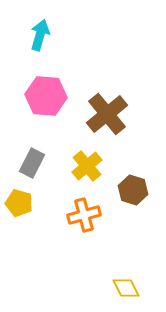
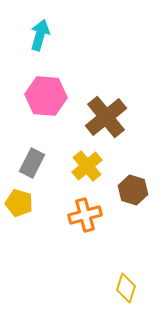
brown cross: moved 1 px left, 3 px down
orange cross: moved 1 px right
yellow diamond: rotated 44 degrees clockwise
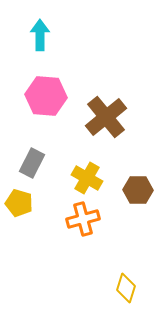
cyan arrow: rotated 16 degrees counterclockwise
yellow cross: moved 12 px down; rotated 20 degrees counterclockwise
brown hexagon: moved 5 px right; rotated 16 degrees counterclockwise
orange cross: moved 2 px left, 4 px down
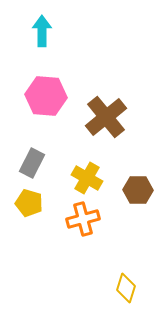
cyan arrow: moved 2 px right, 4 px up
yellow pentagon: moved 10 px right
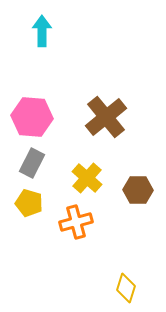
pink hexagon: moved 14 px left, 21 px down
yellow cross: rotated 12 degrees clockwise
orange cross: moved 7 px left, 3 px down
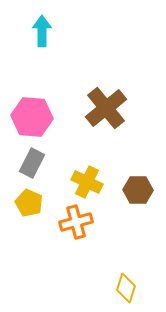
brown cross: moved 9 px up
yellow cross: moved 4 px down; rotated 16 degrees counterclockwise
yellow pentagon: rotated 8 degrees clockwise
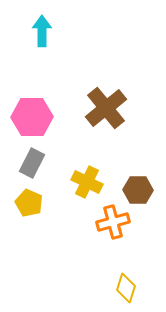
pink hexagon: rotated 6 degrees counterclockwise
orange cross: moved 37 px right
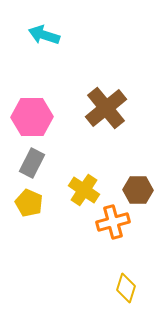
cyan arrow: moved 2 px right, 4 px down; rotated 72 degrees counterclockwise
yellow cross: moved 3 px left, 8 px down; rotated 8 degrees clockwise
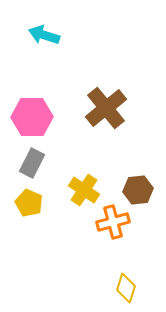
brown hexagon: rotated 8 degrees counterclockwise
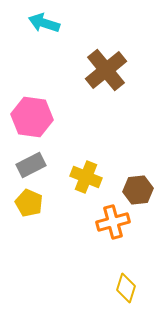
cyan arrow: moved 12 px up
brown cross: moved 38 px up
pink hexagon: rotated 9 degrees clockwise
gray rectangle: moved 1 px left, 2 px down; rotated 36 degrees clockwise
yellow cross: moved 2 px right, 13 px up; rotated 12 degrees counterclockwise
